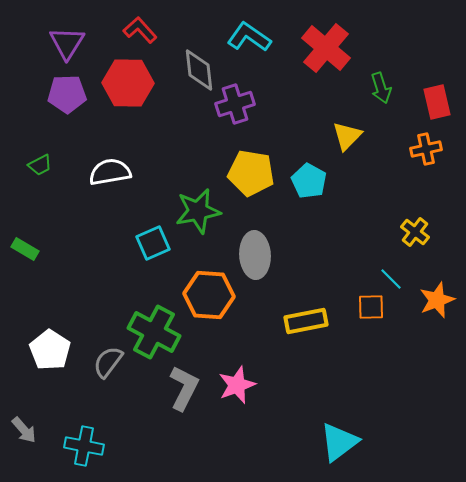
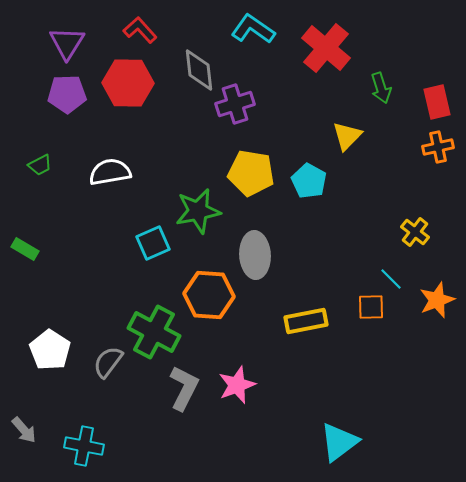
cyan L-shape: moved 4 px right, 8 px up
orange cross: moved 12 px right, 2 px up
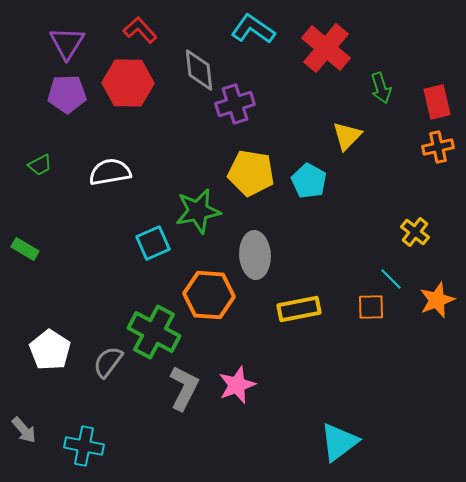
yellow rectangle: moved 7 px left, 12 px up
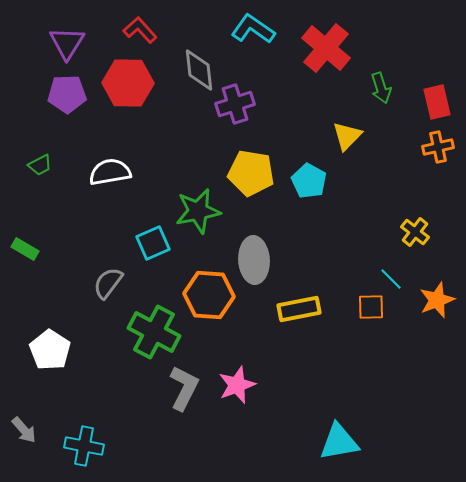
gray ellipse: moved 1 px left, 5 px down
gray semicircle: moved 79 px up
cyan triangle: rotated 27 degrees clockwise
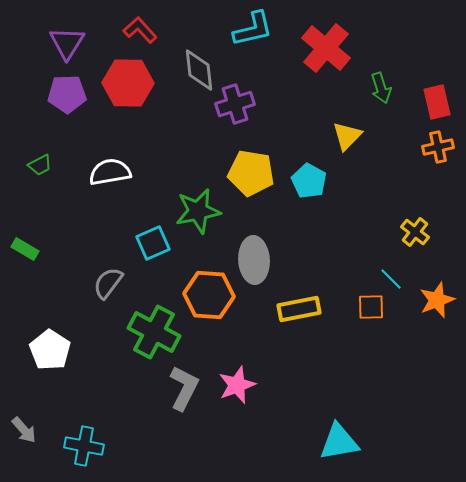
cyan L-shape: rotated 132 degrees clockwise
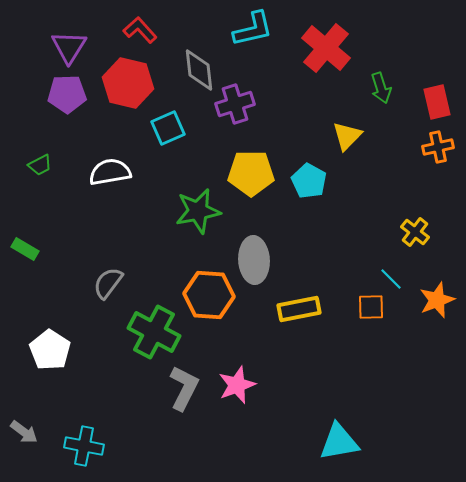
purple triangle: moved 2 px right, 4 px down
red hexagon: rotated 12 degrees clockwise
yellow pentagon: rotated 9 degrees counterclockwise
cyan square: moved 15 px right, 115 px up
gray arrow: moved 2 px down; rotated 12 degrees counterclockwise
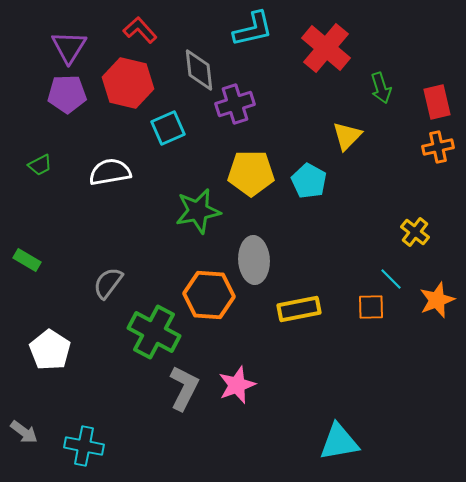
green rectangle: moved 2 px right, 11 px down
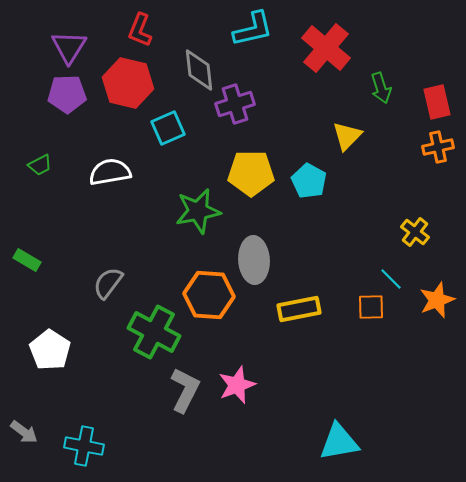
red L-shape: rotated 116 degrees counterclockwise
gray L-shape: moved 1 px right, 2 px down
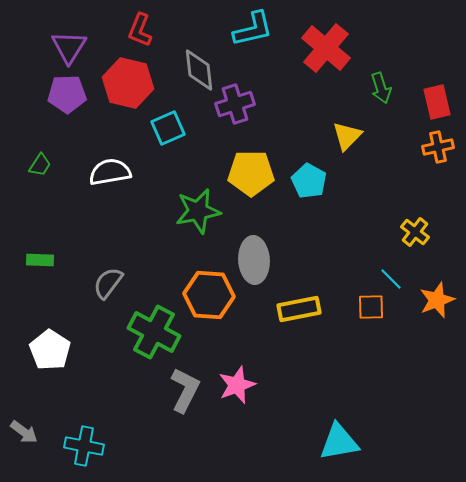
green trapezoid: rotated 30 degrees counterclockwise
green rectangle: moved 13 px right; rotated 28 degrees counterclockwise
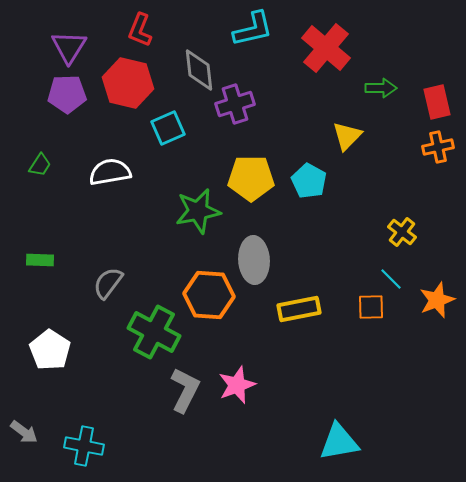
green arrow: rotated 72 degrees counterclockwise
yellow pentagon: moved 5 px down
yellow cross: moved 13 px left
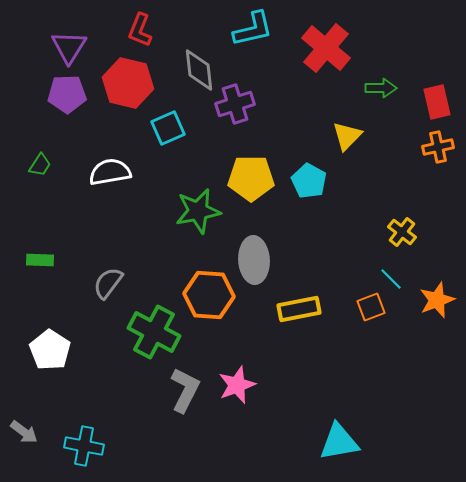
orange square: rotated 20 degrees counterclockwise
